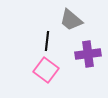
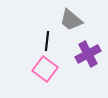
purple cross: rotated 20 degrees counterclockwise
pink square: moved 1 px left, 1 px up
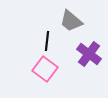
gray trapezoid: moved 1 px down
purple cross: moved 1 px right; rotated 25 degrees counterclockwise
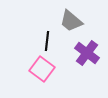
purple cross: moved 2 px left, 1 px up
pink square: moved 3 px left
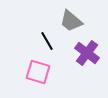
black line: rotated 36 degrees counterclockwise
pink square: moved 4 px left, 3 px down; rotated 20 degrees counterclockwise
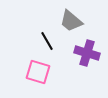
purple cross: rotated 20 degrees counterclockwise
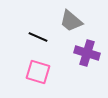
black line: moved 9 px left, 4 px up; rotated 36 degrees counterclockwise
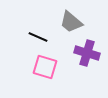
gray trapezoid: moved 1 px down
pink square: moved 7 px right, 5 px up
